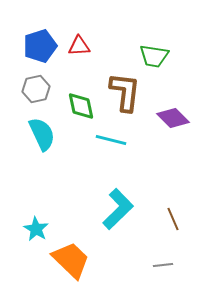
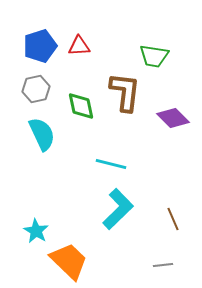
cyan line: moved 24 px down
cyan star: moved 2 px down
orange trapezoid: moved 2 px left, 1 px down
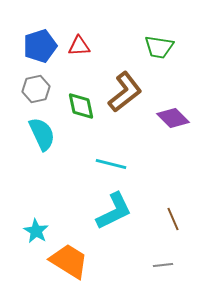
green trapezoid: moved 5 px right, 9 px up
brown L-shape: rotated 45 degrees clockwise
cyan L-shape: moved 4 px left, 2 px down; rotated 18 degrees clockwise
orange trapezoid: rotated 12 degrees counterclockwise
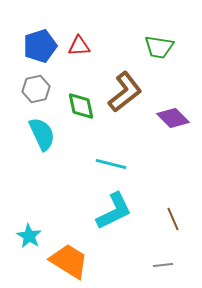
cyan star: moved 7 px left, 5 px down
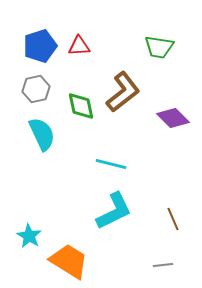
brown L-shape: moved 2 px left
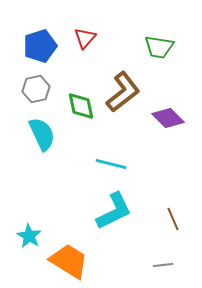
red triangle: moved 6 px right, 8 px up; rotated 45 degrees counterclockwise
purple diamond: moved 5 px left
